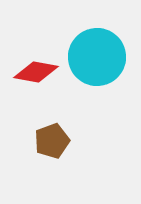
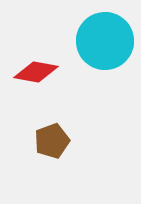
cyan circle: moved 8 px right, 16 px up
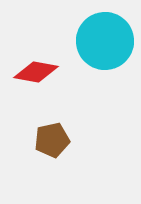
brown pentagon: moved 1 px up; rotated 8 degrees clockwise
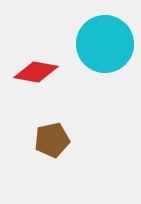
cyan circle: moved 3 px down
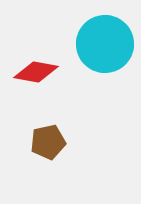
brown pentagon: moved 4 px left, 2 px down
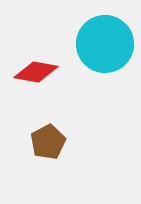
brown pentagon: rotated 16 degrees counterclockwise
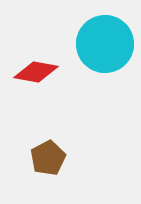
brown pentagon: moved 16 px down
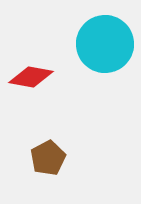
red diamond: moved 5 px left, 5 px down
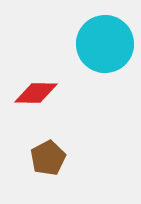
red diamond: moved 5 px right, 16 px down; rotated 9 degrees counterclockwise
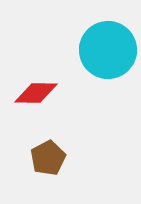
cyan circle: moved 3 px right, 6 px down
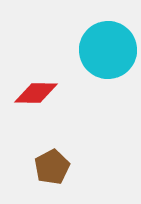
brown pentagon: moved 4 px right, 9 px down
